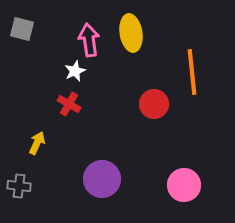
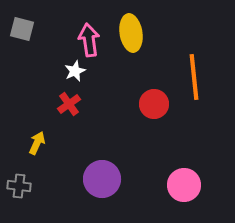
orange line: moved 2 px right, 5 px down
red cross: rotated 25 degrees clockwise
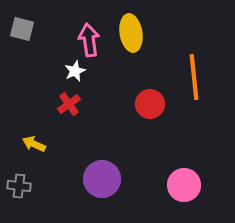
red circle: moved 4 px left
yellow arrow: moved 3 px left, 1 px down; rotated 90 degrees counterclockwise
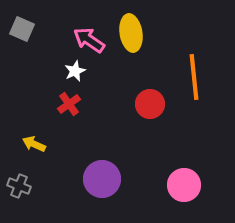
gray square: rotated 10 degrees clockwise
pink arrow: rotated 48 degrees counterclockwise
gray cross: rotated 15 degrees clockwise
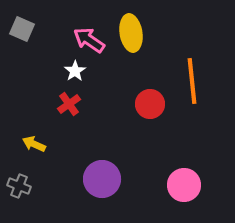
white star: rotated 10 degrees counterclockwise
orange line: moved 2 px left, 4 px down
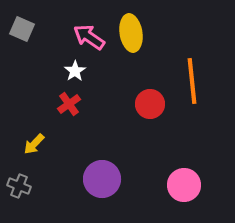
pink arrow: moved 3 px up
yellow arrow: rotated 70 degrees counterclockwise
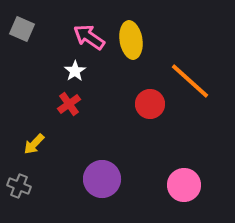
yellow ellipse: moved 7 px down
orange line: moved 2 px left; rotated 42 degrees counterclockwise
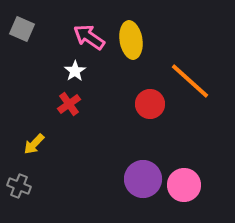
purple circle: moved 41 px right
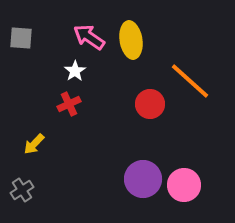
gray square: moved 1 px left, 9 px down; rotated 20 degrees counterclockwise
red cross: rotated 10 degrees clockwise
gray cross: moved 3 px right, 4 px down; rotated 35 degrees clockwise
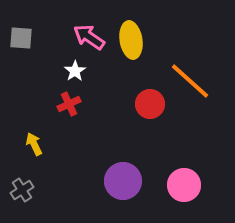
yellow arrow: rotated 110 degrees clockwise
purple circle: moved 20 px left, 2 px down
